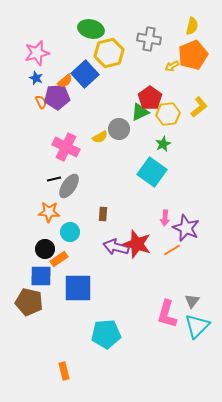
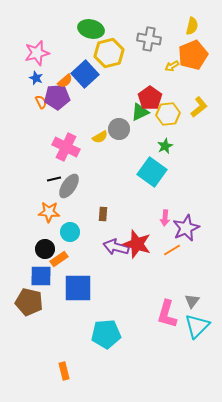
green star at (163, 144): moved 2 px right, 2 px down
purple star at (186, 228): rotated 24 degrees clockwise
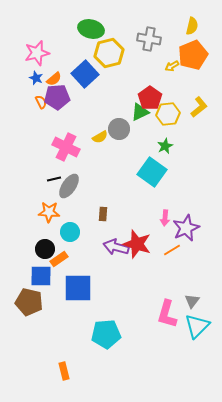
orange semicircle at (65, 81): moved 11 px left, 2 px up
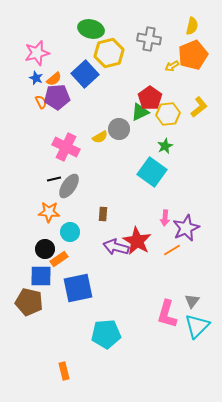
red star at (137, 244): moved 3 px up; rotated 12 degrees clockwise
blue square at (78, 288): rotated 12 degrees counterclockwise
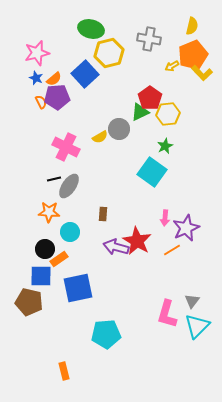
yellow L-shape at (199, 107): moved 3 px right, 34 px up; rotated 85 degrees clockwise
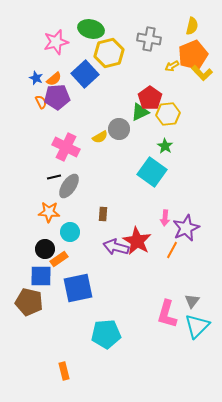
pink star at (37, 53): moved 19 px right, 11 px up
green star at (165, 146): rotated 14 degrees counterclockwise
black line at (54, 179): moved 2 px up
orange line at (172, 250): rotated 30 degrees counterclockwise
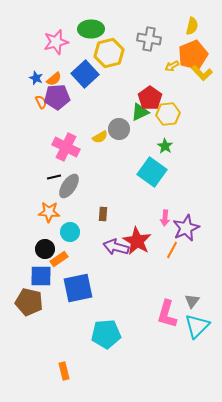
green ellipse at (91, 29): rotated 15 degrees counterclockwise
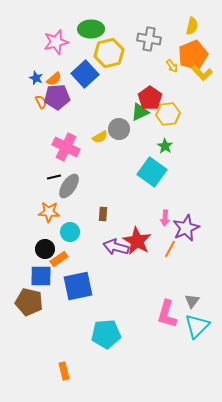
yellow arrow at (172, 66): rotated 96 degrees counterclockwise
orange line at (172, 250): moved 2 px left, 1 px up
blue square at (78, 288): moved 2 px up
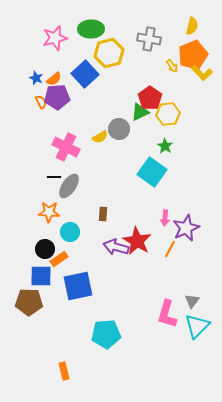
pink star at (56, 42): moved 1 px left, 4 px up
black line at (54, 177): rotated 16 degrees clockwise
brown pentagon at (29, 302): rotated 12 degrees counterclockwise
